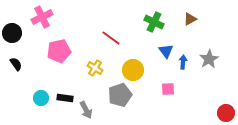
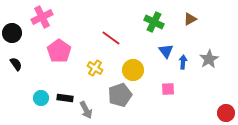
pink pentagon: rotated 25 degrees counterclockwise
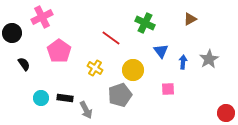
green cross: moved 9 px left, 1 px down
blue triangle: moved 5 px left
black semicircle: moved 8 px right
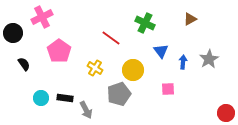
black circle: moved 1 px right
gray pentagon: moved 1 px left, 1 px up
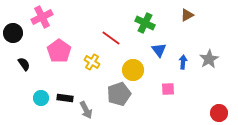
brown triangle: moved 3 px left, 4 px up
blue triangle: moved 2 px left, 1 px up
yellow cross: moved 3 px left, 6 px up
red circle: moved 7 px left
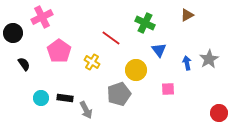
blue arrow: moved 4 px right, 1 px down; rotated 16 degrees counterclockwise
yellow circle: moved 3 px right
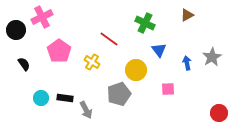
black circle: moved 3 px right, 3 px up
red line: moved 2 px left, 1 px down
gray star: moved 3 px right, 2 px up
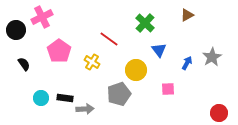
green cross: rotated 18 degrees clockwise
blue arrow: rotated 40 degrees clockwise
gray arrow: moved 1 px left, 1 px up; rotated 66 degrees counterclockwise
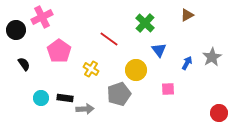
yellow cross: moved 1 px left, 7 px down
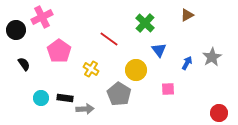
gray pentagon: rotated 20 degrees counterclockwise
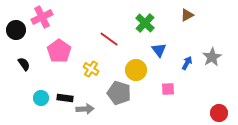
gray pentagon: moved 1 px up; rotated 15 degrees counterclockwise
